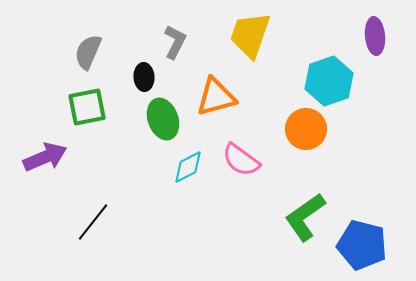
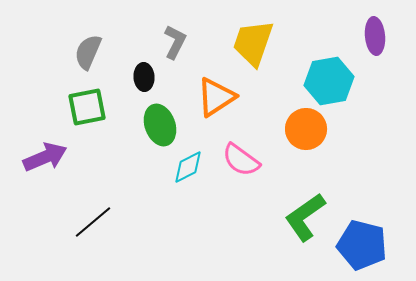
yellow trapezoid: moved 3 px right, 8 px down
cyan hexagon: rotated 9 degrees clockwise
orange triangle: rotated 18 degrees counterclockwise
green ellipse: moved 3 px left, 6 px down
black line: rotated 12 degrees clockwise
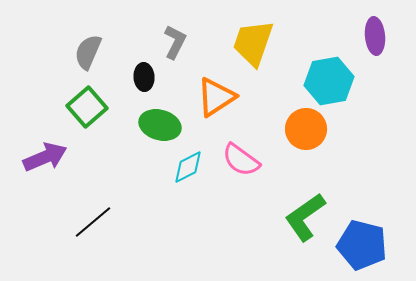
green square: rotated 30 degrees counterclockwise
green ellipse: rotated 54 degrees counterclockwise
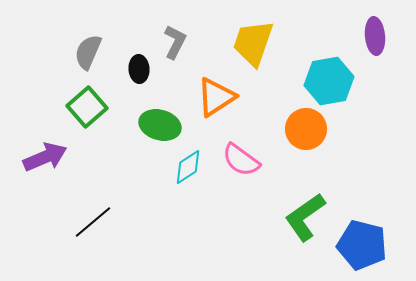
black ellipse: moved 5 px left, 8 px up
cyan diamond: rotated 6 degrees counterclockwise
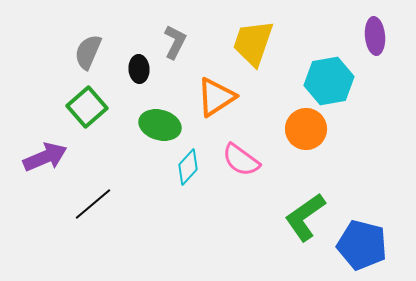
cyan diamond: rotated 15 degrees counterclockwise
black line: moved 18 px up
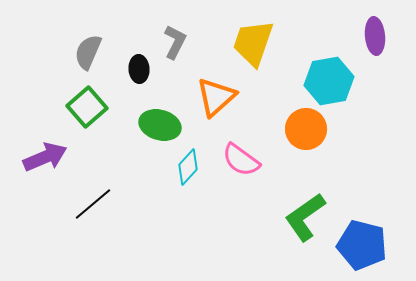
orange triangle: rotated 9 degrees counterclockwise
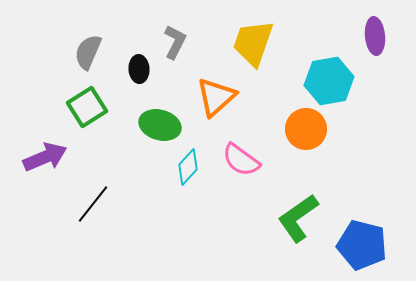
green square: rotated 9 degrees clockwise
black line: rotated 12 degrees counterclockwise
green L-shape: moved 7 px left, 1 px down
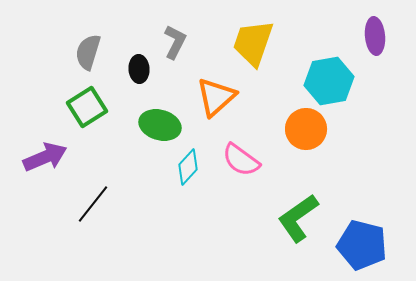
gray semicircle: rotated 6 degrees counterclockwise
